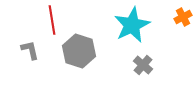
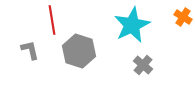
orange cross: rotated 30 degrees counterclockwise
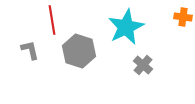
orange cross: rotated 24 degrees counterclockwise
cyan star: moved 6 px left, 2 px down
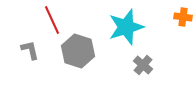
red line: rotated 16 degrees counterclockwise
cyan star: rotated 9 degrees clockwise
gray hexagon: moved 1 px left
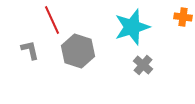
cyan star: moved 6 px right
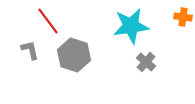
red line: moved 4 px left, 1 px down; rotated 12 degrees counterclockwise
cyan star: moved 1 px left, 1 px up; rotated 9 degrees clockwise
gray hexagon: moved 4 px left, 4 px down
gray cross: moved 3 px right, 3 px up
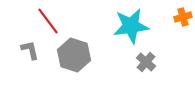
orange cross: rotated 24 degrees counterclockwise
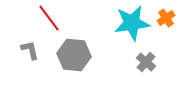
orange cross: moved 17 px left, 1 px down; rotated 18 degrees counterclockwise
red line: moved 1 px right, 3 px up
cyan star: moved 1 px right, 3 px up
gray hexagon: rotated 12 degrees counterclockwise
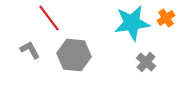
gray L-shape: rotated 15 degrees counterclockwise
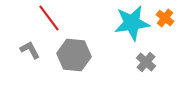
orange cross: moved 1 px left; rotated 18 degrees counterclockwise
